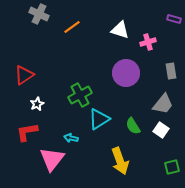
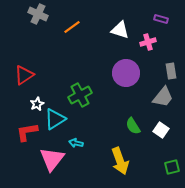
gray cross: moved 1 px left
purple rectangle: moved 13 px left
gray trapezoid: moved 7 px up
cyan triangle: moved 44 px left
cyan arrow: moved 5 px right, 5 px down
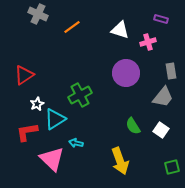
pink triangle: rotated 24 degrees counterclockwise
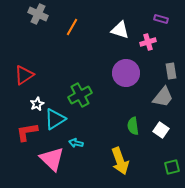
orange line: rotated 24 degrees counterclockwise
green semicircle: rotated 24 degrees clockwise
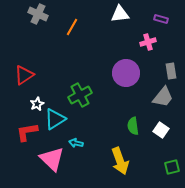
white triangle: moved 16 px up; rotated 24 degrees counterclockwise
